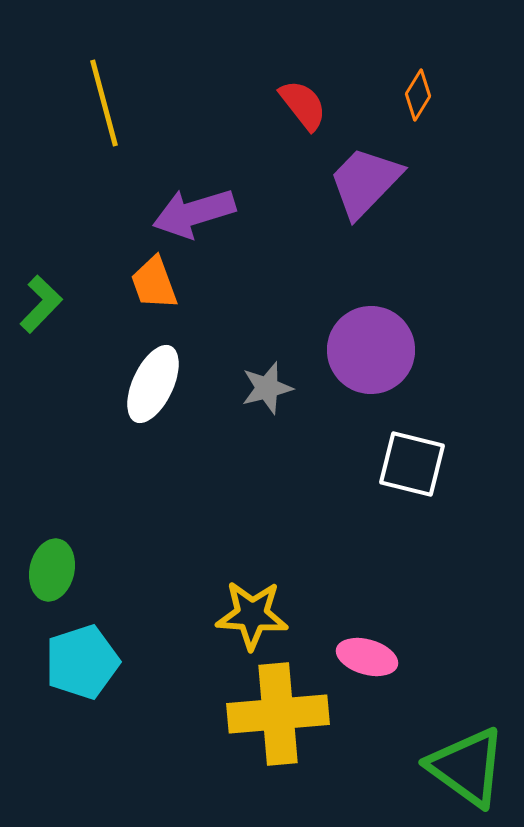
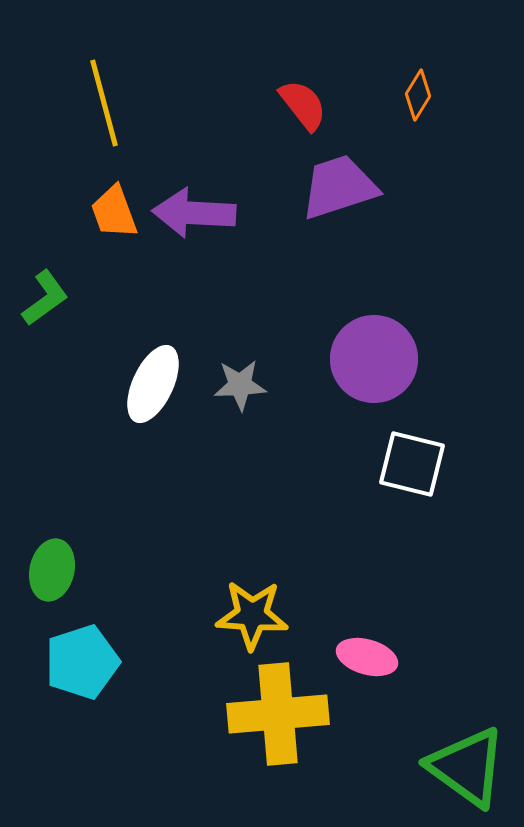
purple trapezoid: moved 26 px left, 5 px down; rotated 28 degrees clockwise
purple arrow: rotated 20 degrees clockwise
orange trapezoid: moved 40 px left, 71 px up
green L-shape: moved 4 px right, 6 px up; rotated 10 degrees clockwise
purple circle: moved 3 px right, 9 px down
gray star: moved 27 px left, 3 px up; rotated 12 degrees clockwise
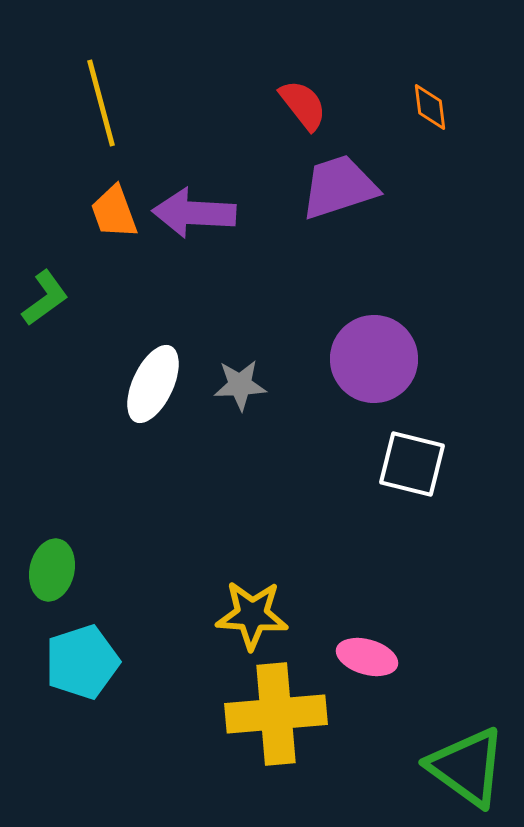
orange diamond: moved 12 px right, 12 px down; rotated 39 degrees counterclockwise
yellow line: moved 3 px left
yellow cross: moved 2 px left
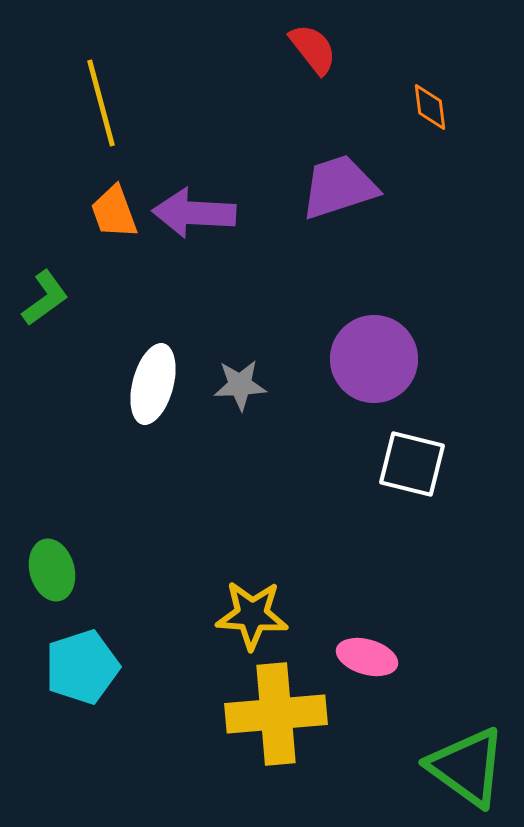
red semicircle: moved 10 px right, 56 px up
white ellipse: rotated 10 degrees counterclockwise
green ellipse: rotated 28 degrees counterclockwise
cyan pentagon: moved 5 px down
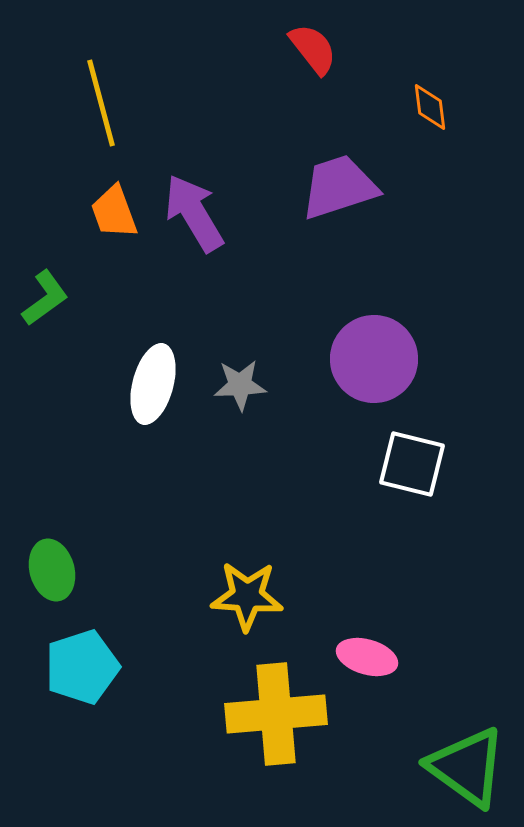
purple arrow: rotated 56 degrees clockwise
yellow star: moved 5 px left, 19 px up
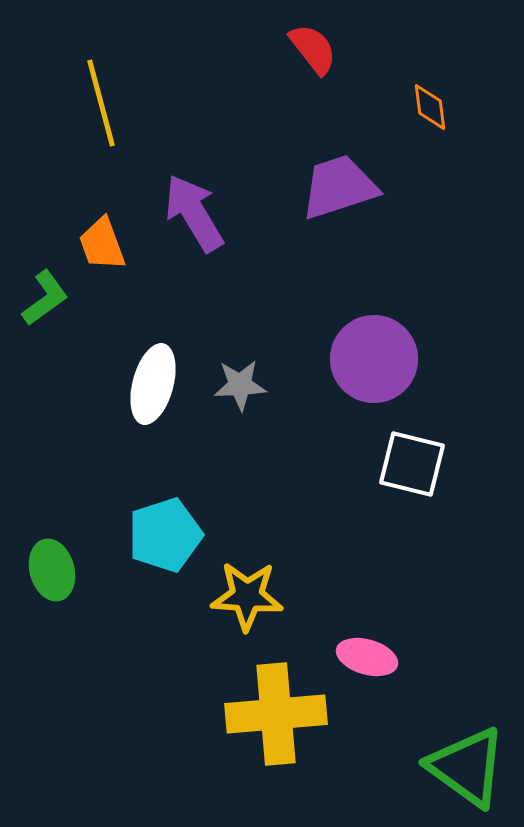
orange trapezoid: moved 12 px left, 32 px down
cyan pentagon: moved 83 px right, 132 px up
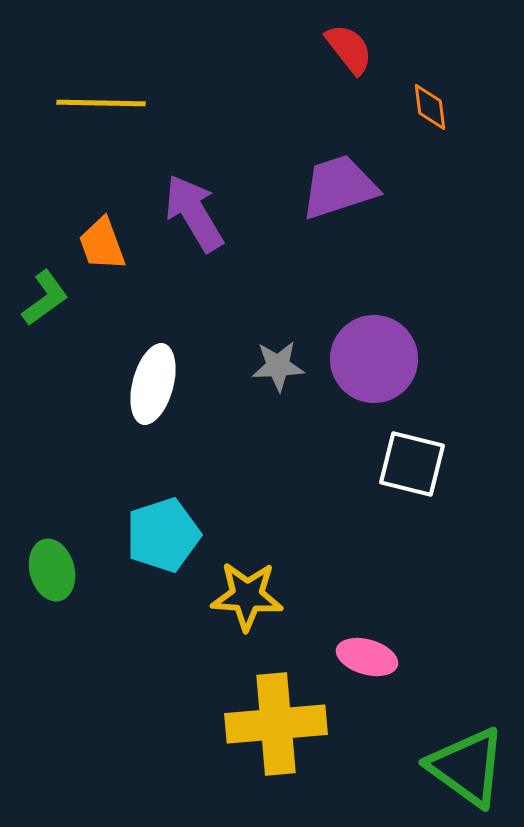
red semicircle: moved 36 px right
yellow line: rotated 74 degrees counterclockwise
gray star: moved 38 px right, 19 px up
cyan pentagon: moved 2 px left
yellow cross: moved 10 px down
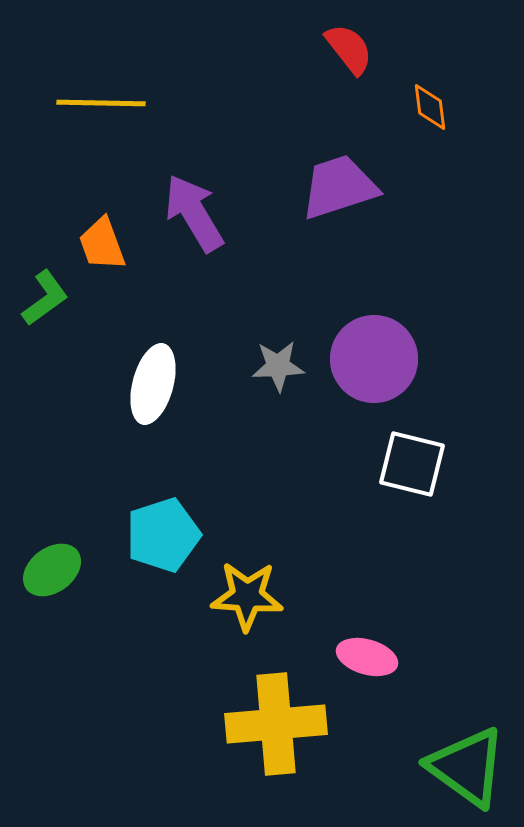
green ellipse: rotated 68 degrees clockwise
